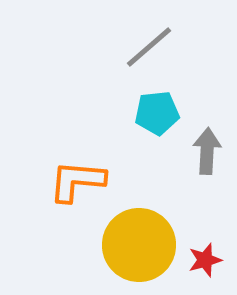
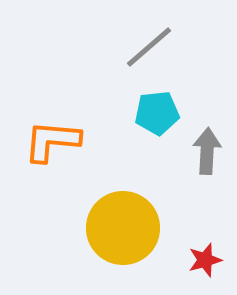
orange L-shape: moved 25 px left, 40 px up
yellow circle: moved 16 px left, 17 px up
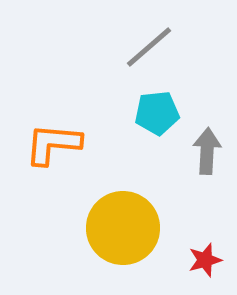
orange L-shape: moved 1 px right, 3 px down
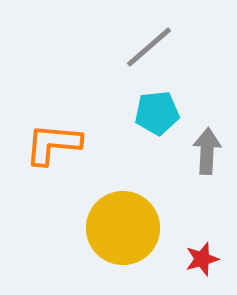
red star: moved 3 px left, 1 px up
